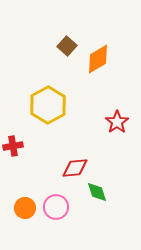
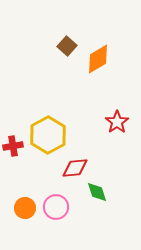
yellow hexagon: moved 30 px down
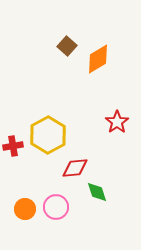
orange circle: moved 1 px down
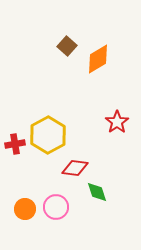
red cross: moved 2 px right, 2 px up
red diamond: rotated 12 degrees clockwise
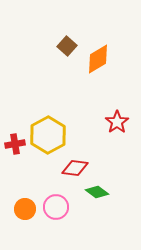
green diamond: rotated 35 degrees counterclockwise
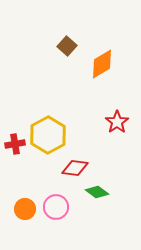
orange diamond: moved 4 px right, 5 px down
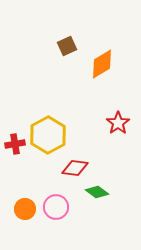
brown square: rotated 24 degrees clockwise
red star: moved 1 px right, 1 px down
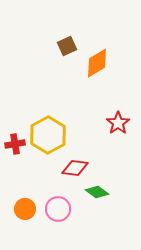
orange diamond: moved 5 px left, 1 px up
pink circle: moved 2 px right, 2 px down
